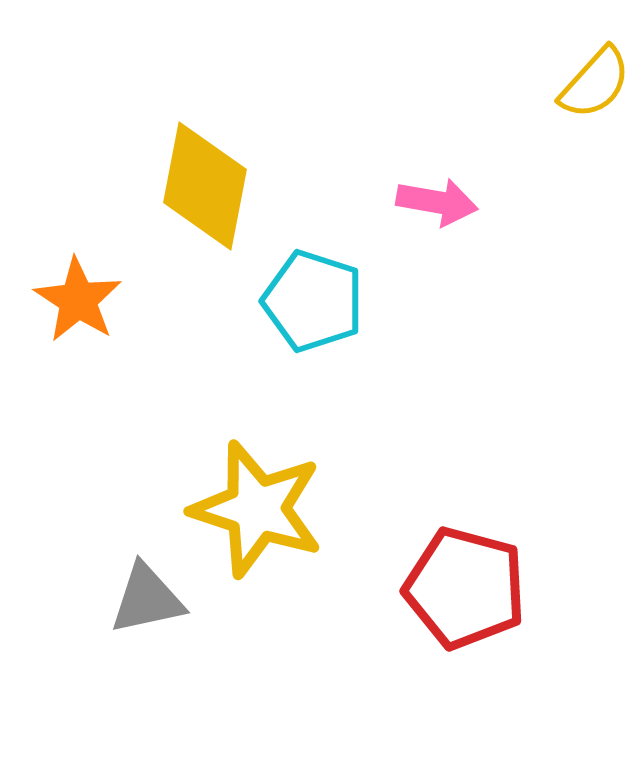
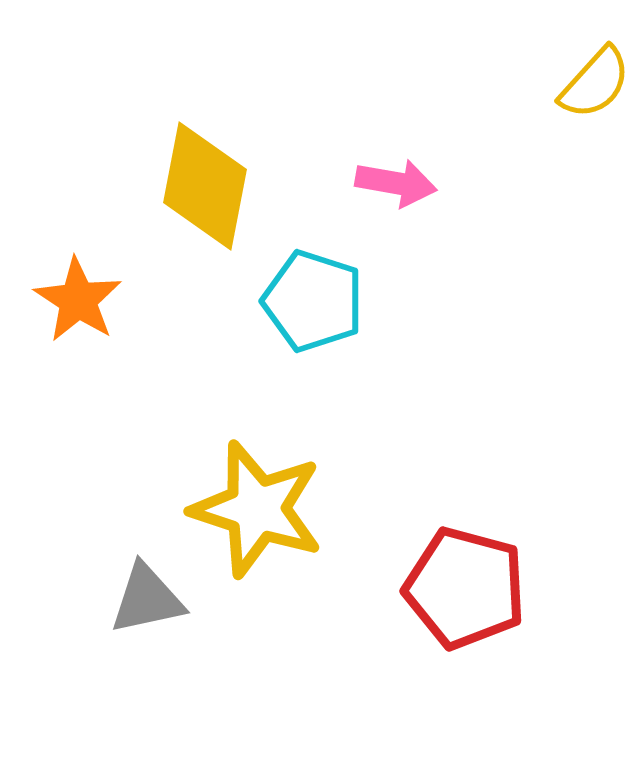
pink arrow: moved 41 px left, 19 px up
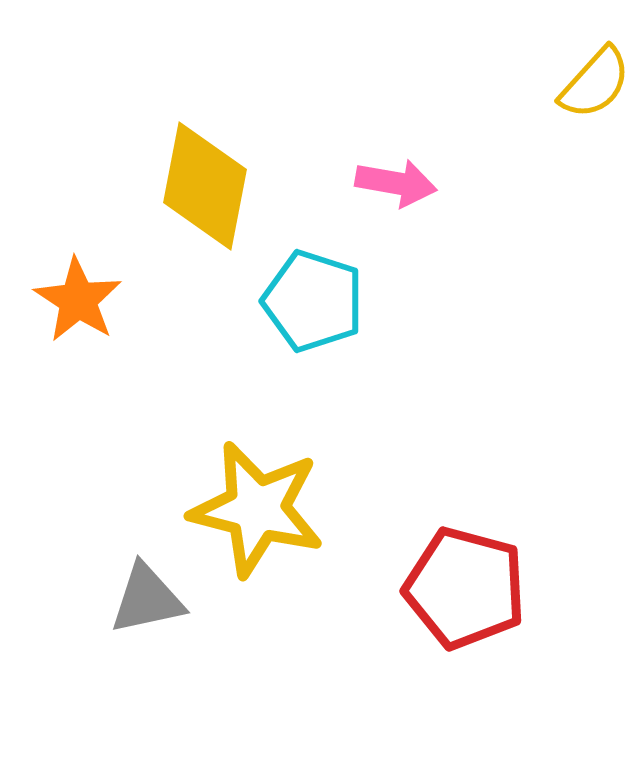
yellow star: rotated 4 degrees counterclockwise
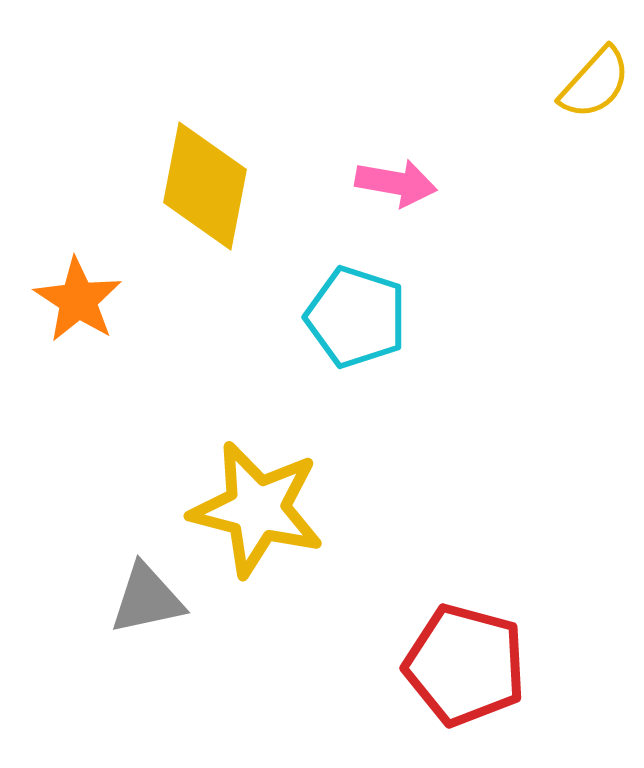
cyan pentagon: moved 43 px right, 16 px down
red pentagon: moved 77 px down
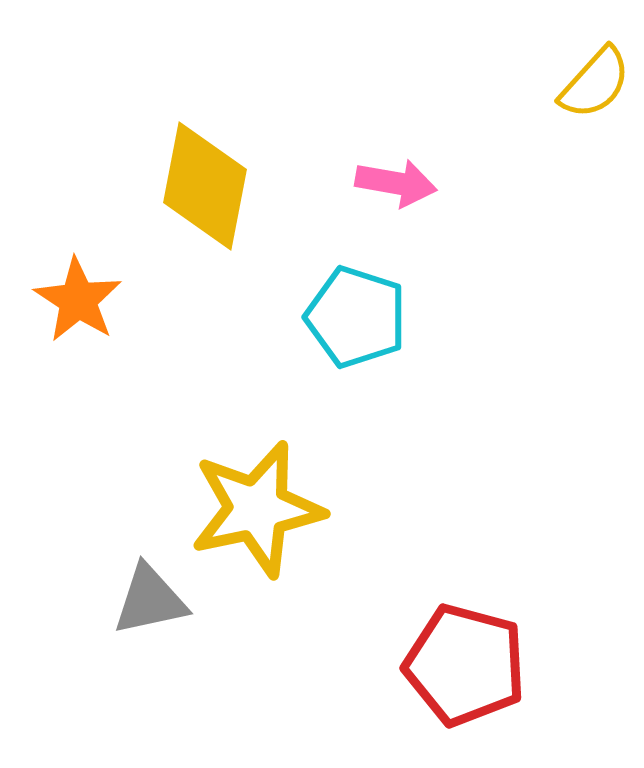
yellow star: rotated 26 degrees counterclockwise
gray triangle: moved 3 px right, 1 px down
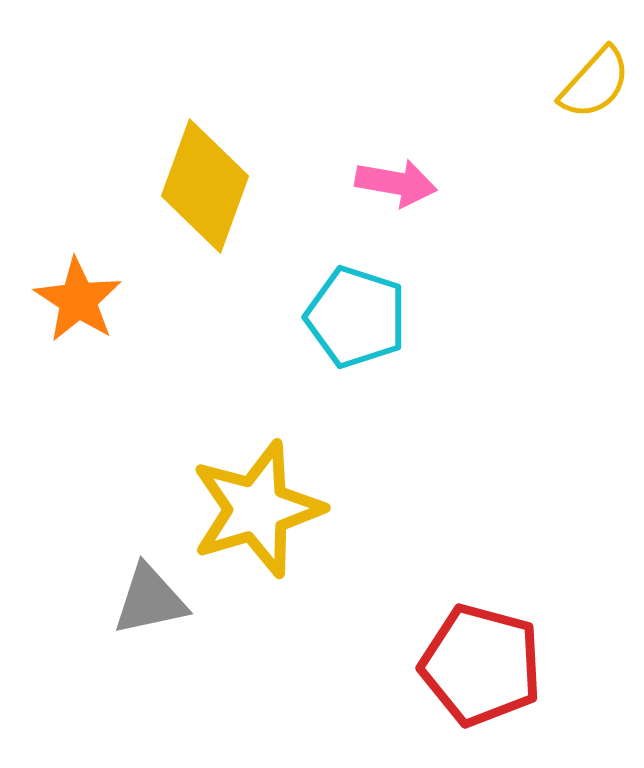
yellow diamond: rotated 9 degrees clockwise
yellow star: rotated 5 degrees counterclockwise
red pentagon: moved 16 px right
